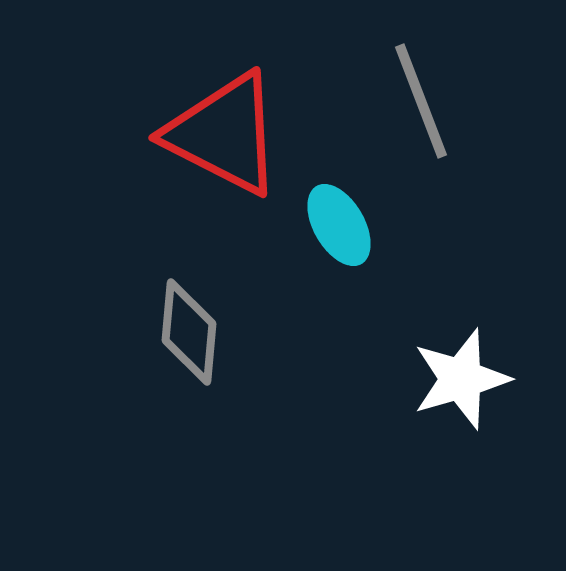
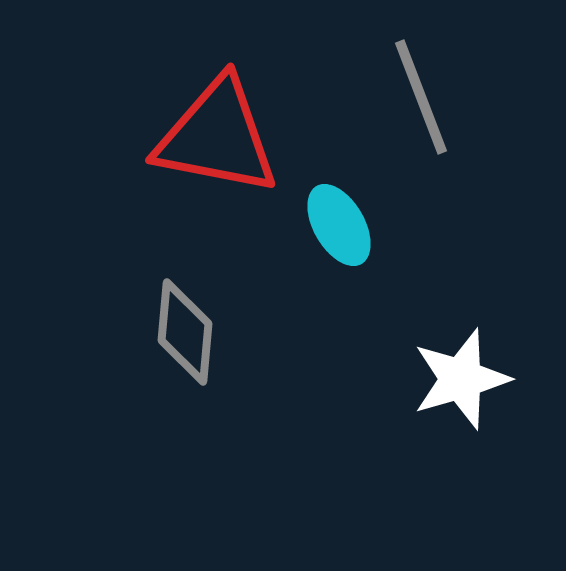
gray line: moved 4 px up
red triangle: moved 7 px left, 3 px down; rotated 16 degrees counterclockwise
gray diamond: moved 4 px left
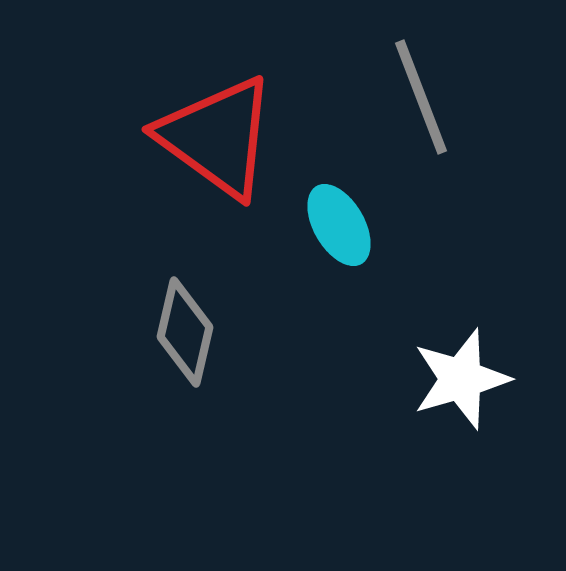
red triangle: rotated 25 degrees clockwise
gray diamond: rotated 8 degrees clockwise
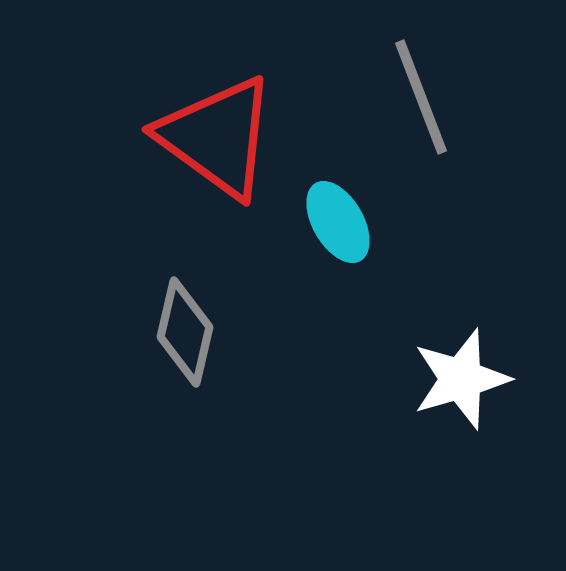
cyan ellipse: moved 1 px left, 3 px up
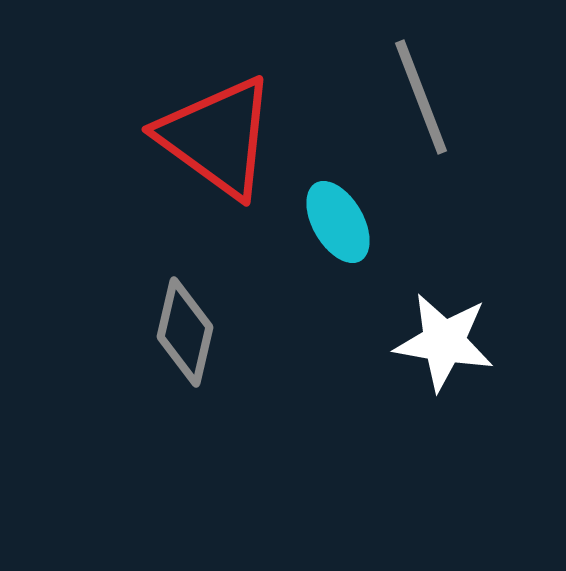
white star: moved 17 px left, 37 px up; rotated 26 degrees clockwise
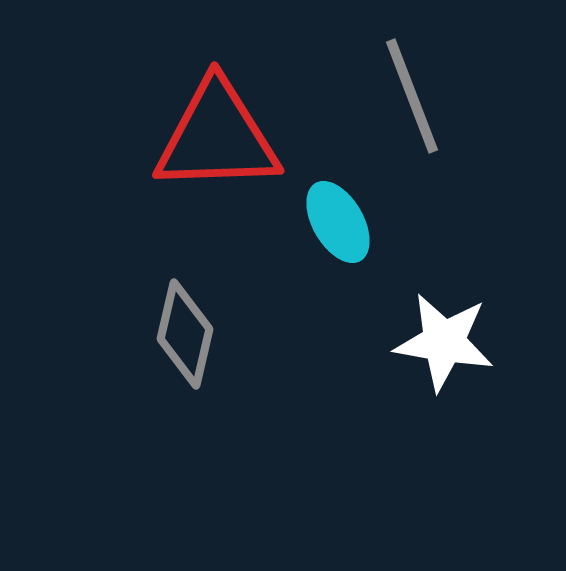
gray line: moved 9 px left, 1 px up
red triangle: rotated 38 degrees counterclockwise
gray diamond: moved 2 px down
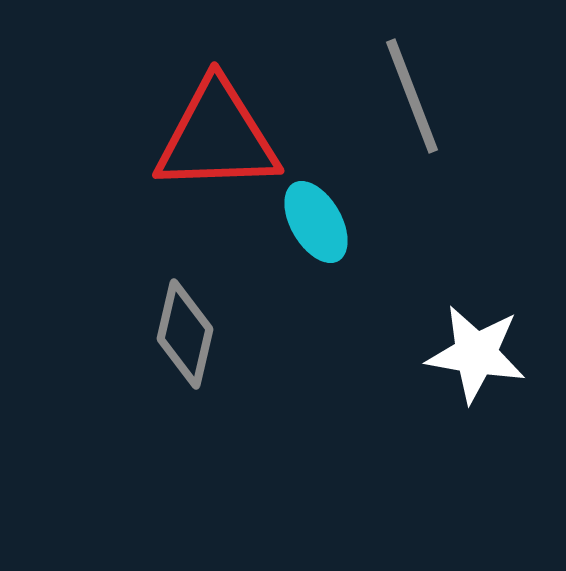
cyan ellipse: moved 22 px left
white star: moved 32 px right, 12 px down
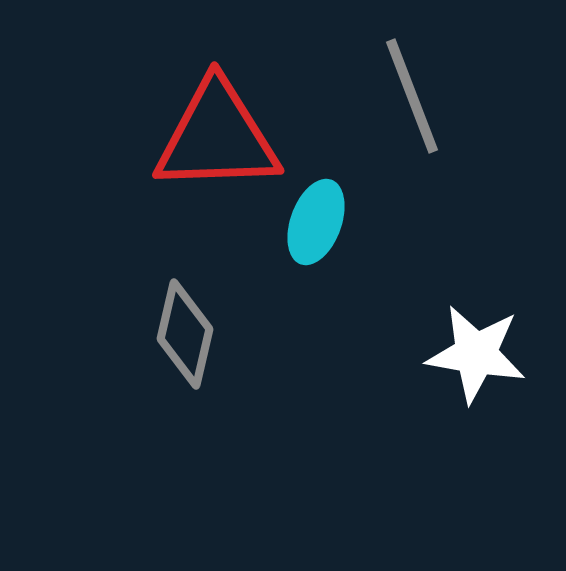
cyan ellipse: rotated 50 degrees clockwise
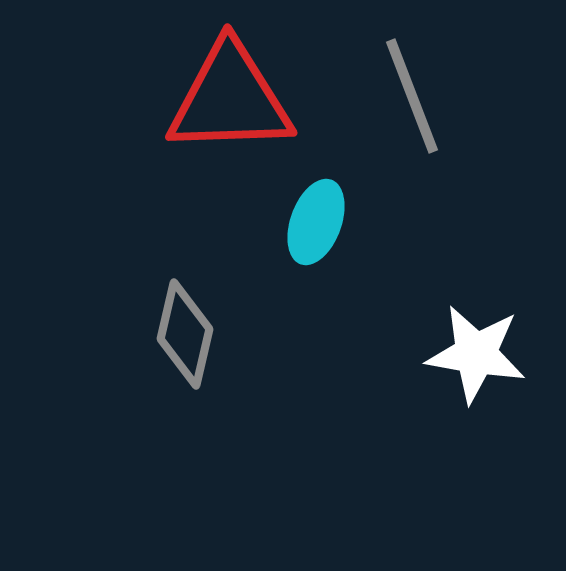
red triangle: moved 13 px right, 38 px up
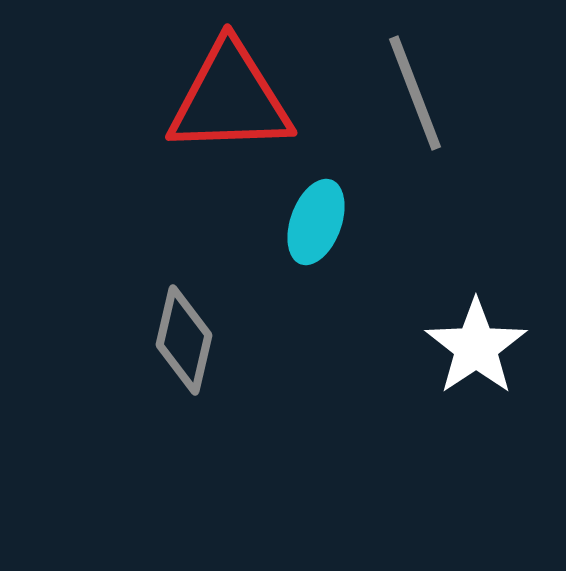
gray line: moved 3 px right, 3 px up
gray diamond: moved 1 px left, 6 px down
white star: moved 7 px up; rotated 28 degrees clockwise
